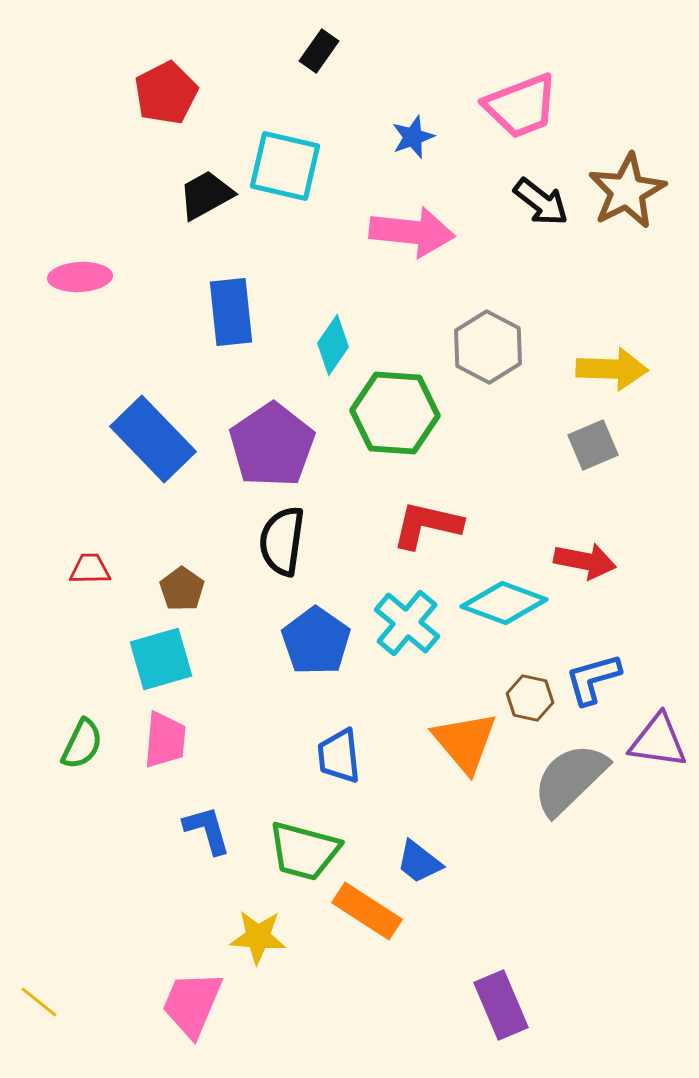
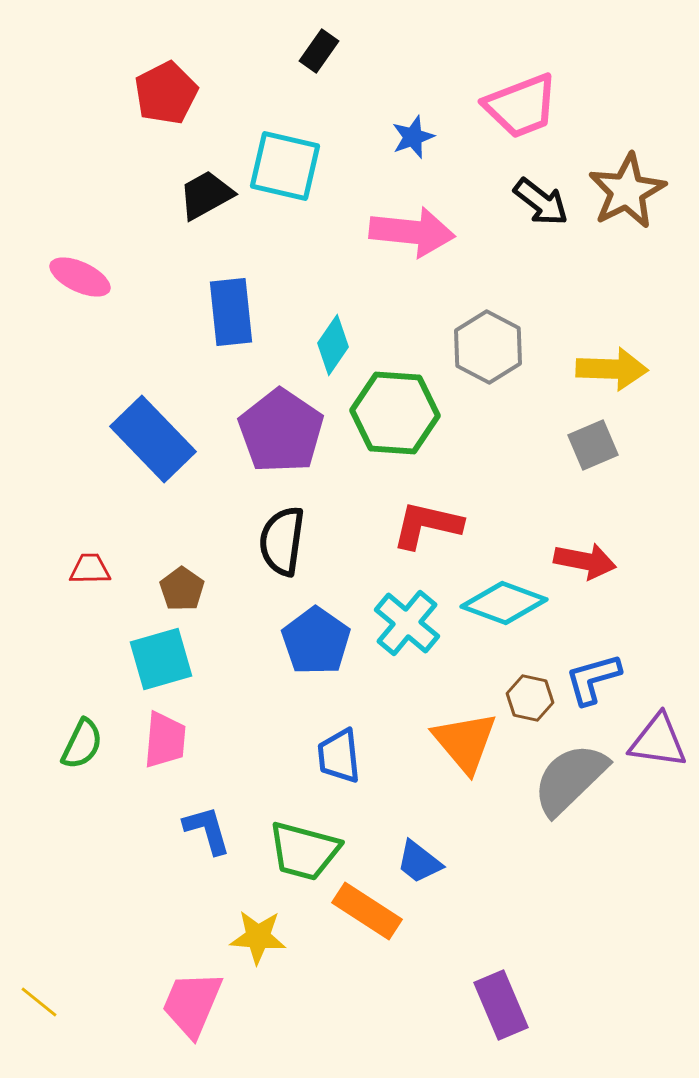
pink ellipse at (80, 277): rotated 28 degrees clockwise
purple pentagon at (272, 445): moved 9 px right, 14 px up; rotated 4 degrees counterclockwise
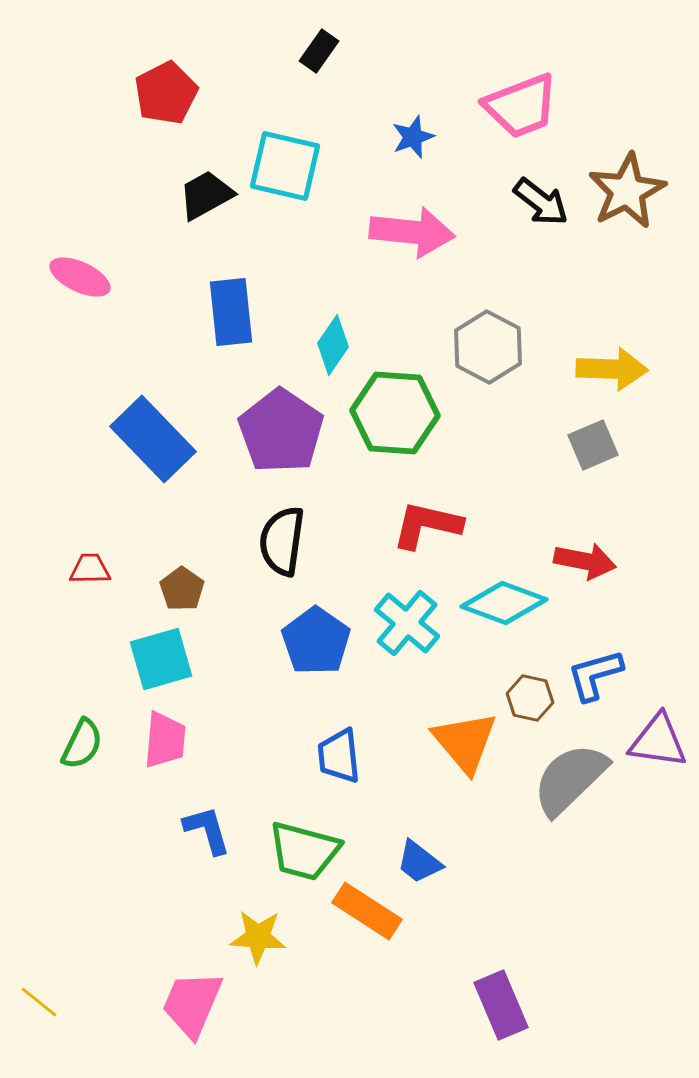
blue L-shape at (593, 679): moved 2 px right, 4 px up
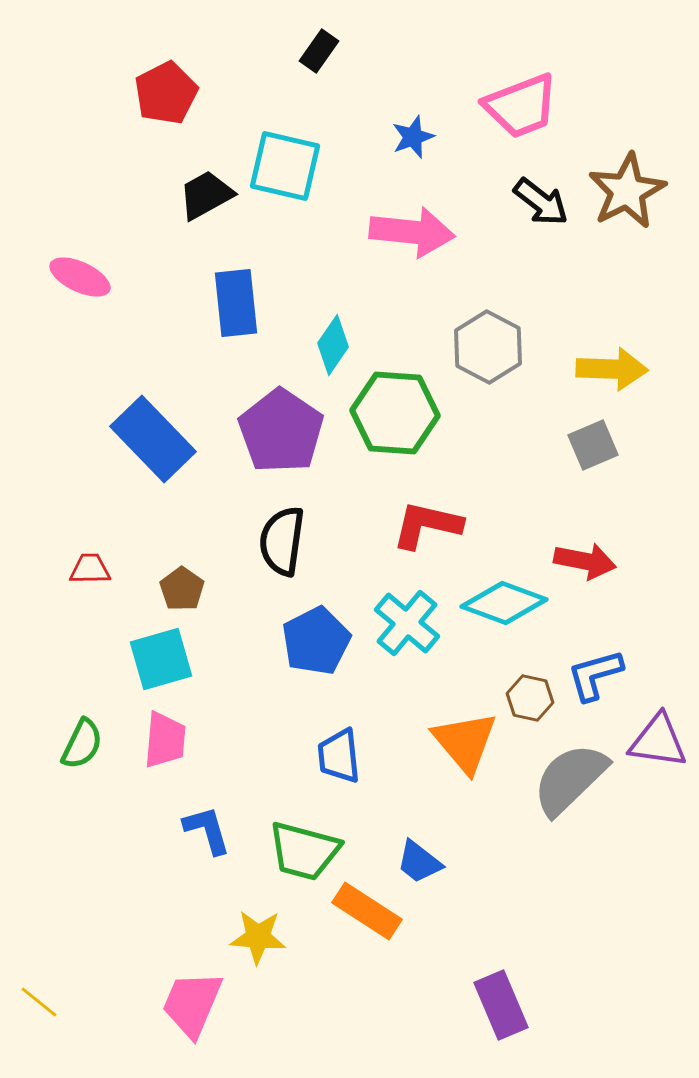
blue rectangle at (231, 312): moved 5 px right, 9 px up
blue pentagon at (316, 641): rotated 10 degrees clockwise
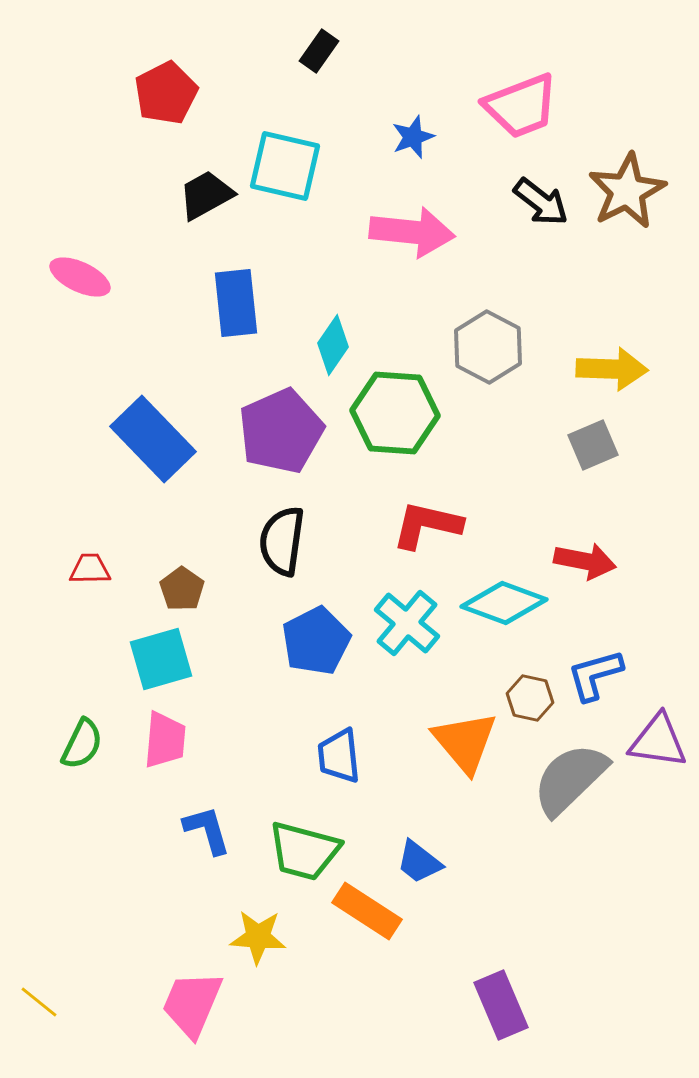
purple pentagon at (281, 431): rotated 14 degrees clockwise
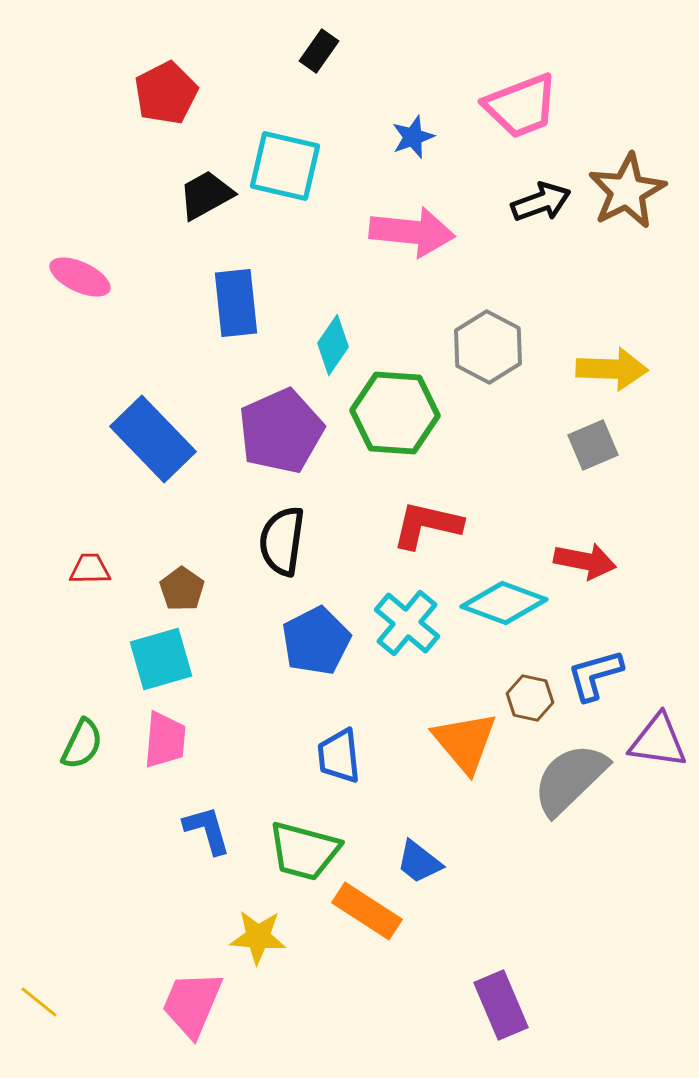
black arrow at (541, 202): rotated 58 degrees counterclockwise
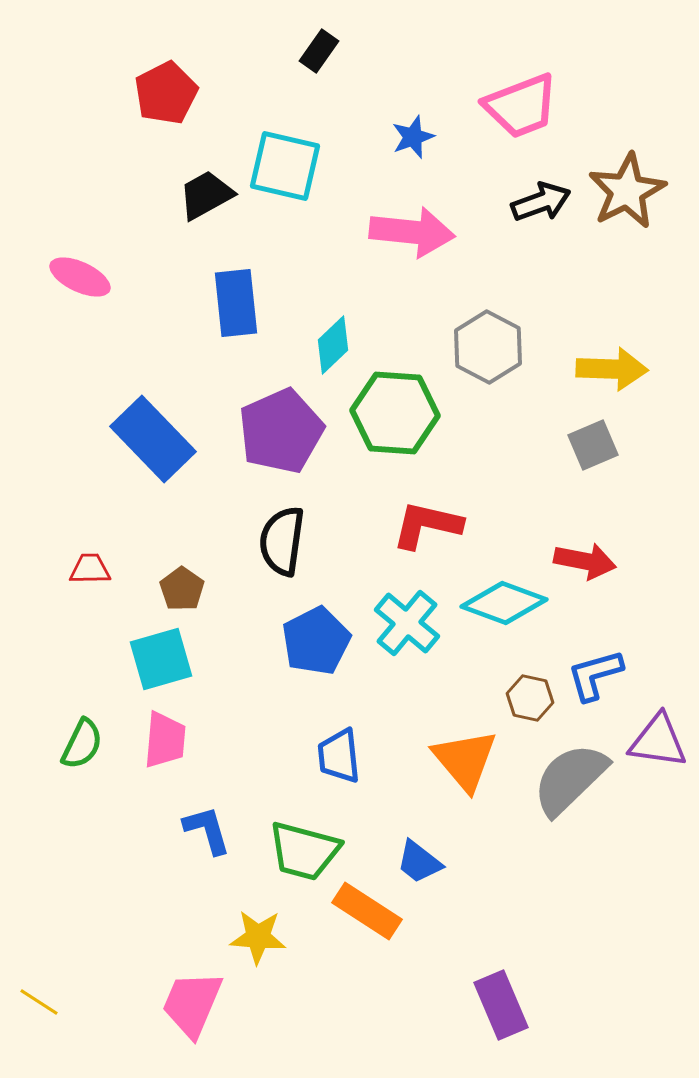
cyan diamond at (333, 345): rotated 12 degrees clockwise
orange triangle at (465, 742): moved 18 px down
yellow line at (39, 1002): rotated 6 degrees counterclockwise
